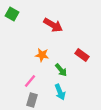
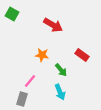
gray rectangle: moved 10 px left, 1 px up
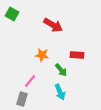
red rectangle: moved 5 px left; rotated 32 degrees counterclockwise
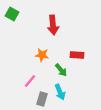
red arrow: rotated 54 degrees clockwise
gray rectangle: moved 20 px right
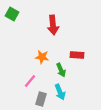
orange star: moved 2 px down
green arrow: rotated 16 degrees clockwise
gray rectangle: moved 1 px left
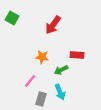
green square: moved 4 px down
red arrow: rotated 42 degrees clockwise
green arrow: rotated 88 degrees clockwise
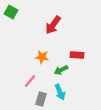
green square: moved 1 px left, 6 px up
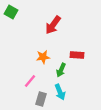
orange star: moved 1 px right; rotated 16 degrees counterclockwise
green arrow: rotated 40 degrees counterclockwise
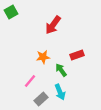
green square: rotated 32 degrees clockwise
red rectangle: rotated 24 degrees counterclockwise
green arrow: rotated 120 degrees clockwise
gray rectangle: rotated 32 degrees clockwise
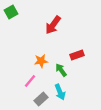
orange star: moved 2 px left, 4 px down
